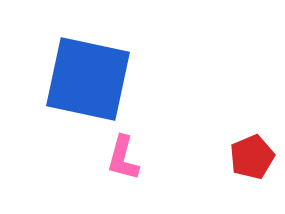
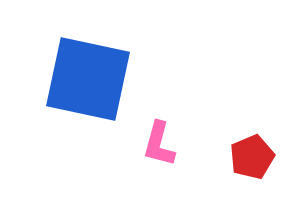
pink L-shape: moved 36 px right, 14 px up
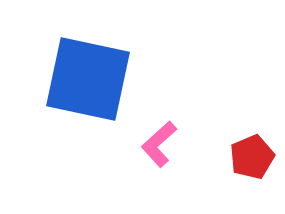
pink L-shape: rotated 33 degrees clockwise
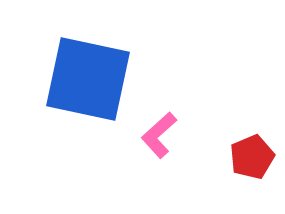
pink L-shape: moved 9 px up
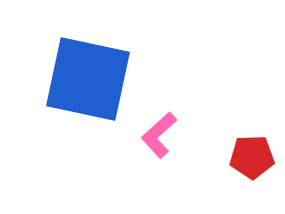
red pentagon: rotated 21 degrees clockwise
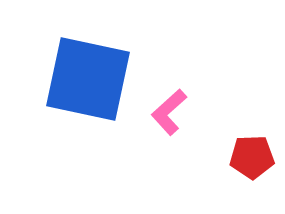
pink L-shape: moved 10 px right, 23 px up
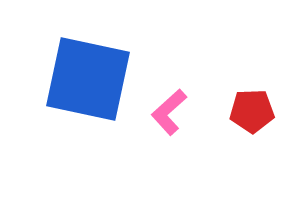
red pentagon: moved 46 px up
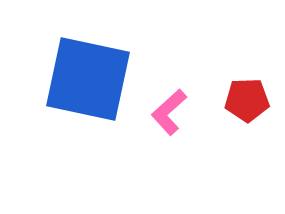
red pentagon: moved 5 px left, 11 px up
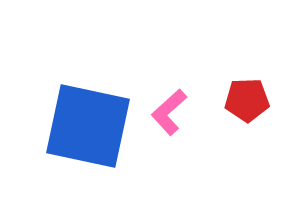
blue square: moved 47 px down
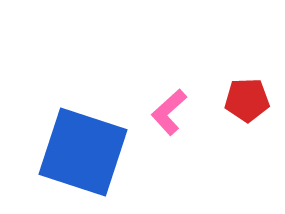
blue square: moved 5 px left, 26 px down; rotated 6 degrees clockwise
